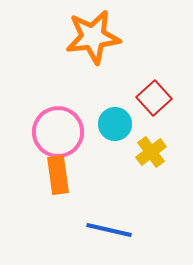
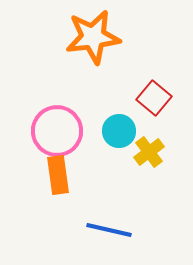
red square: rotated 8 degrees counterclockwise
cyan circle: moved 4 px right, 7 px down
pink circle: moved 1 px left, 1 px up
yellow cross: moved 2 px left
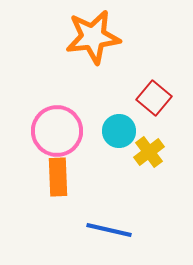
orange rectangle: moved 2 px down; rotated 6 degrees clockwise
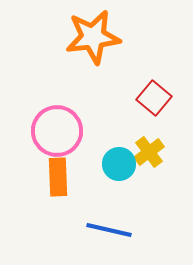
cyan circle: moved 33 px down
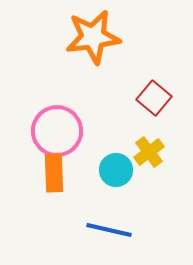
cyan circle: moved 3 px left, 6 px down
orange rectangle: moved 4 px left, 4 px up
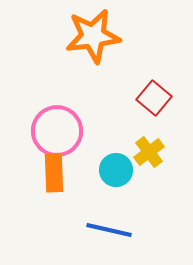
orange star: moved 1 px up
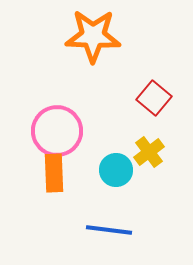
orange star: rotated 10 degrees clockwise
blue line: rotated 6 degrees counterclockwise
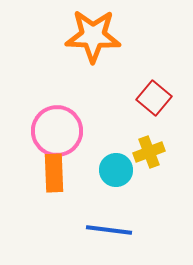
yellow cross: rotated 16 degrees clockwise
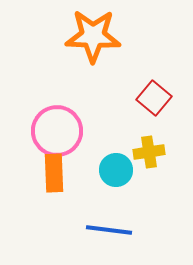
yellow cross: rotated 12 degrees clockwise
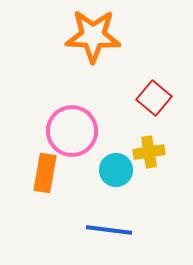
pink circle: moved 15 px right
orange rectangle: moved 9 px left; rotated 12 degrees clockwise
